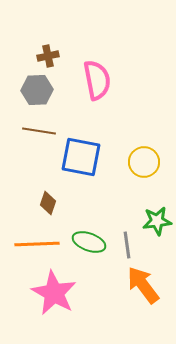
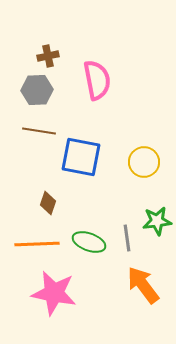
gray line: moved 7 px up
pink star: rotated 18 degrees counterclockwise
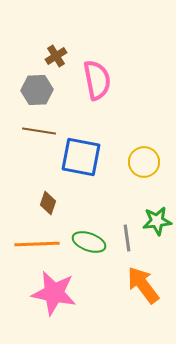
brown cross: moved 8 px right; rotated 20 degrees counterclockwise
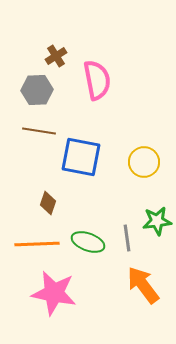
green ellipse: moved 1 px left
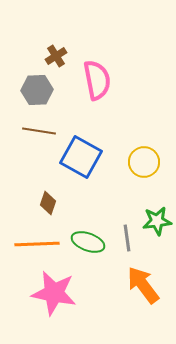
blue square: rotated 18 degrees clockwise
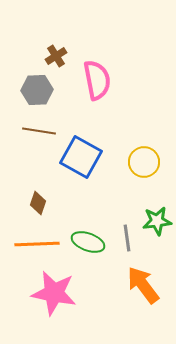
brown diamond: moved 10 px left
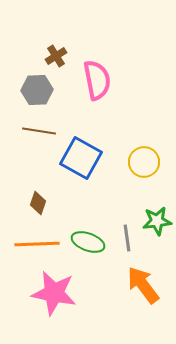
blue square: moved 1 px down
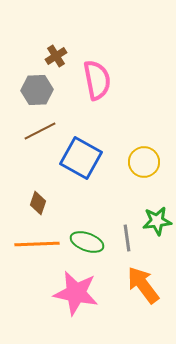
brown line: moved 1 px right; rotated 36 degrees counterclockwise
green ellipse: moved 1 px left
pink star: moved 22 px right
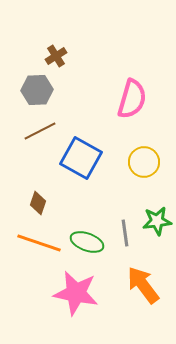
pink semicircle: moved 35 px right, 19 px down; rotated 27 degrees clockwise
gray line: moved 2 px left, 5 px up
orange line: moved 2 px right, 1 px up; rotated 21 degrees clockwise
